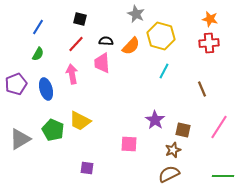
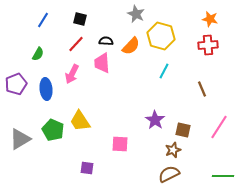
blue line: moved 5 px right, 7 px up
red cross: moved 1 px left, 2 px down
pink arrow: rotated 144 degrees counterclockwise
blue ellipse: rotated 10 degrees clockwise
yellow trapezoid: rotated 30 degrees clockwise
pink square: moved 9 px left
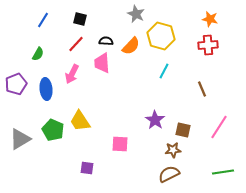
brown star: rotated 14 degrees clockwise
green line: moved 4 px up; rotated 10 degrees counterclockwise
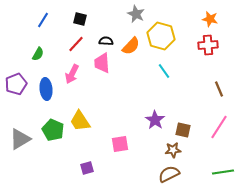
cyan line: rotated 63 degrees counterclockwise
brown line: moved 17 px right
pink square: rotated 12 degrees counterclockwise
purple square: rotated 24 degrees counterclockwise
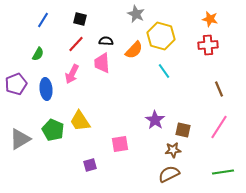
orange semicircle: moved 3 px right, 4 px down
purple square: moved 3 px right, 3 px up
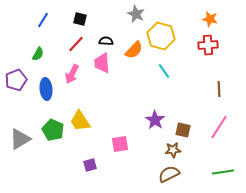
purple pentagon: moved 4 px up
brown line: rotated 21 degrees clockwise
